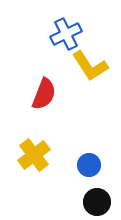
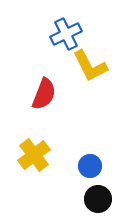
yellow L-shape: rotated 6 degrees clockwise
blue circle: moved 1 px right, 1 px down
black circle: moved 1 px right, 3 px up
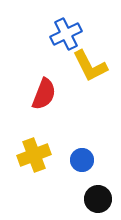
yellow cross: rotated 16 degrees clockwise
blue circle: moved 8 px left, 6 px up
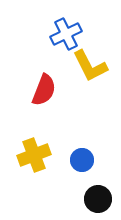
red semicircle: moved 4 px up
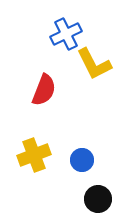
yellow L-shape: moved 4 px right, 2 px up
